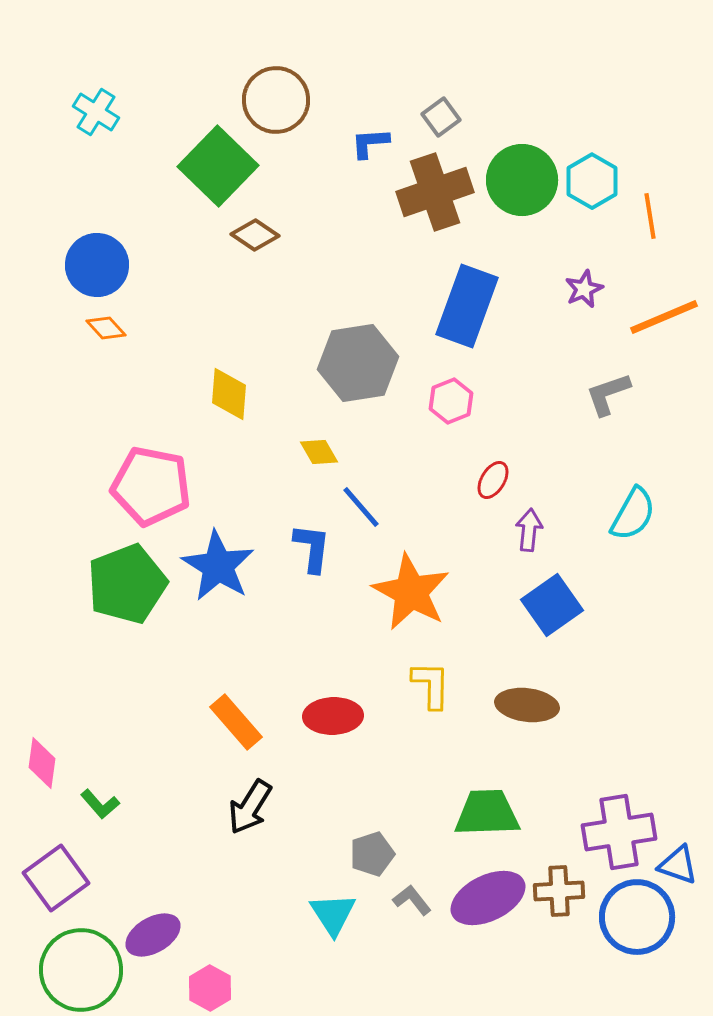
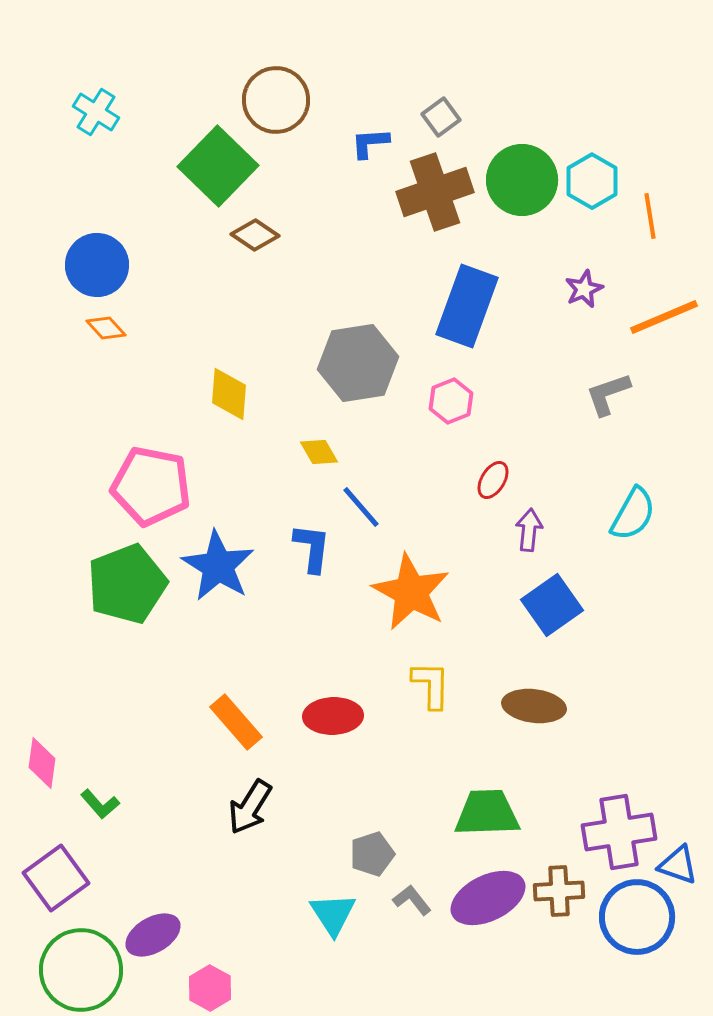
brown ellipse at (527, 705): moved 7 px right, 1 px down
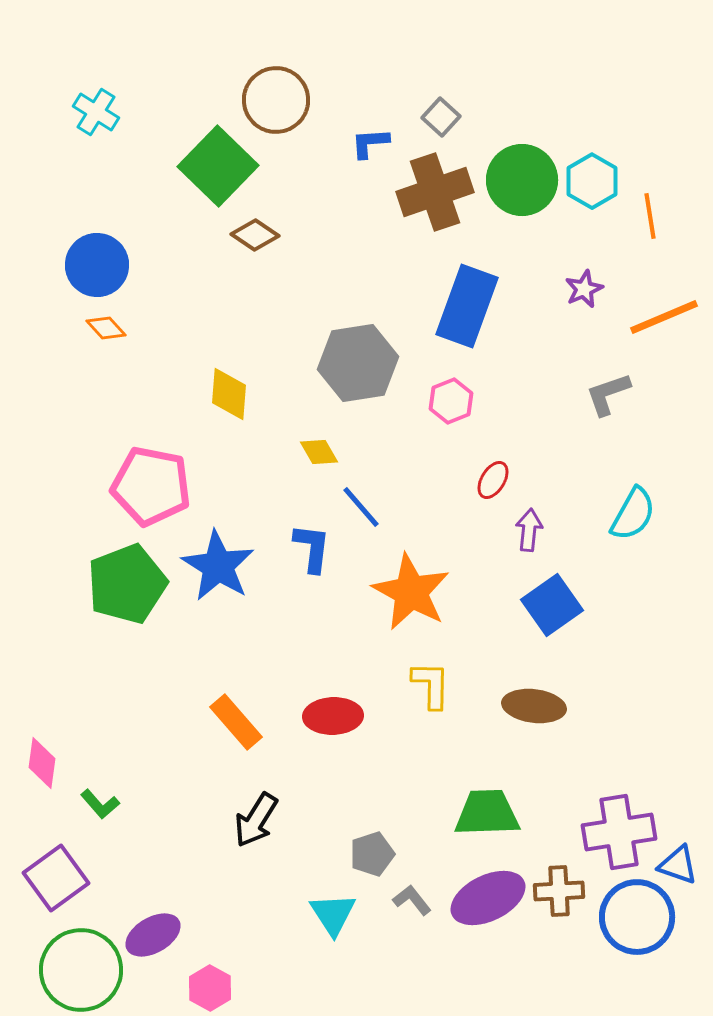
gray square at (441, 117): rotated 12 degrees counterclockwise
black arrow at (250, 807): moved 6 px right, 13 px down
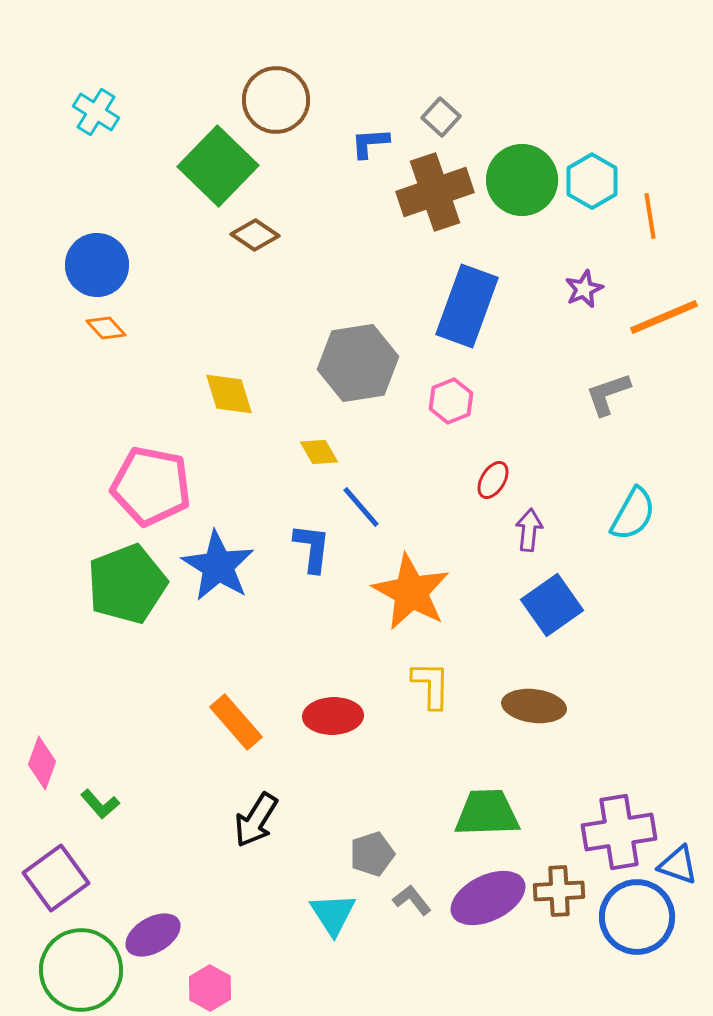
yellow diamond at (229, 394): rotated 22 degrees counterclockwise
pink diamond at (42, 763): rotated 12 degrees clockwise
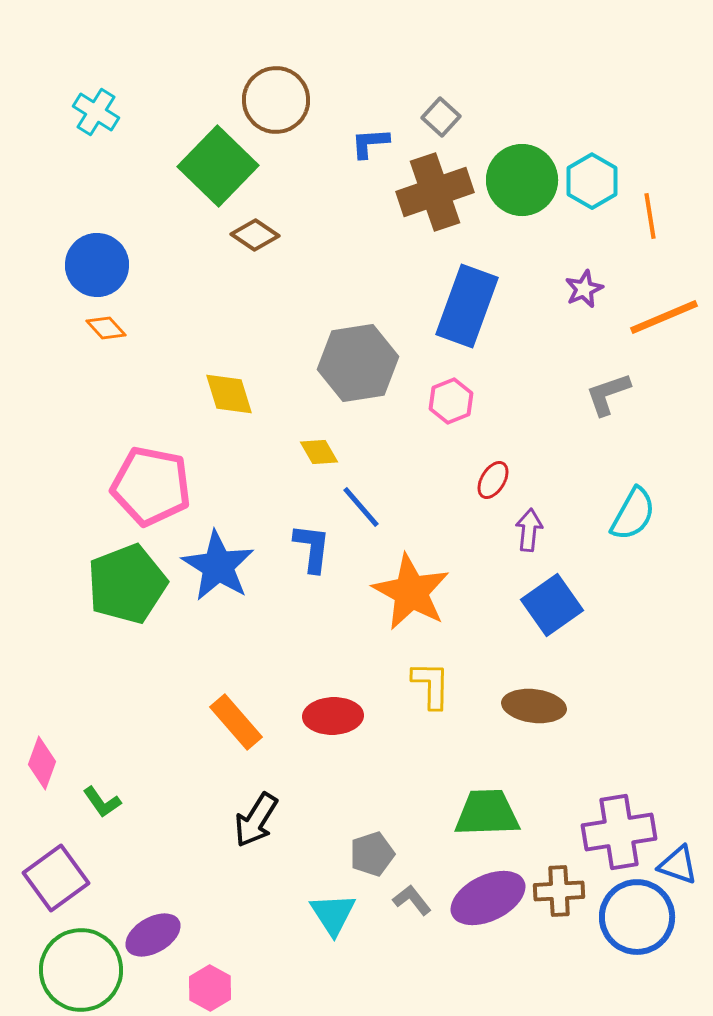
green L-shape at (100, 804): moved 2 px right, 2 px up; rotated 6 degrees clockwise
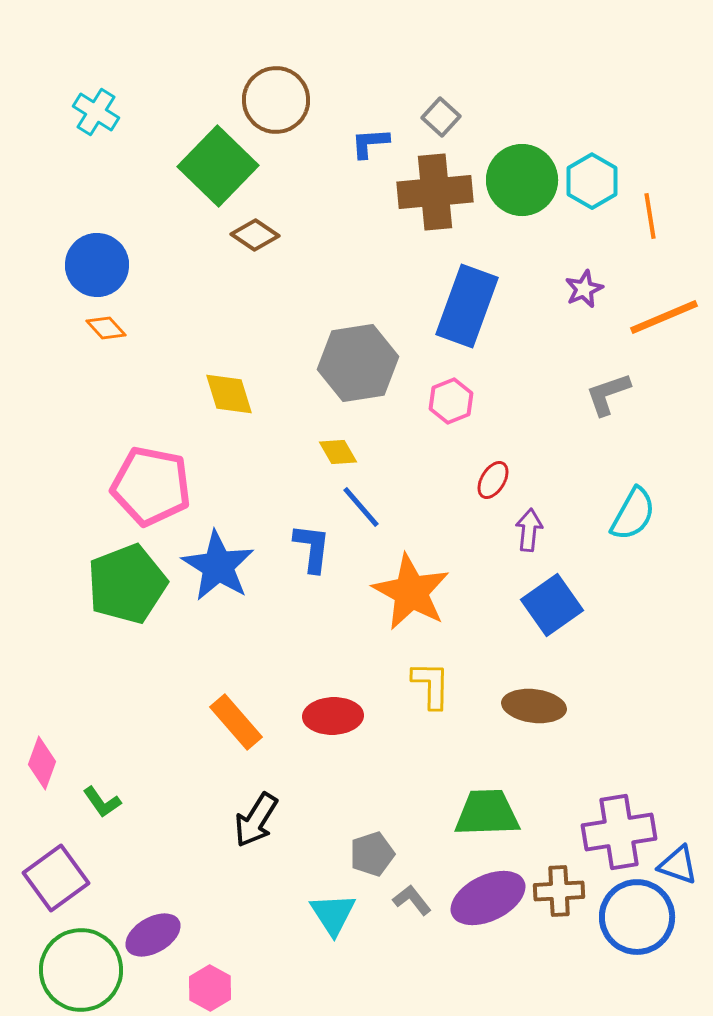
brown cross at (435, 192): rotated 14 degrees clockwise
yellow diamond at (319, 452): moved 19 px right
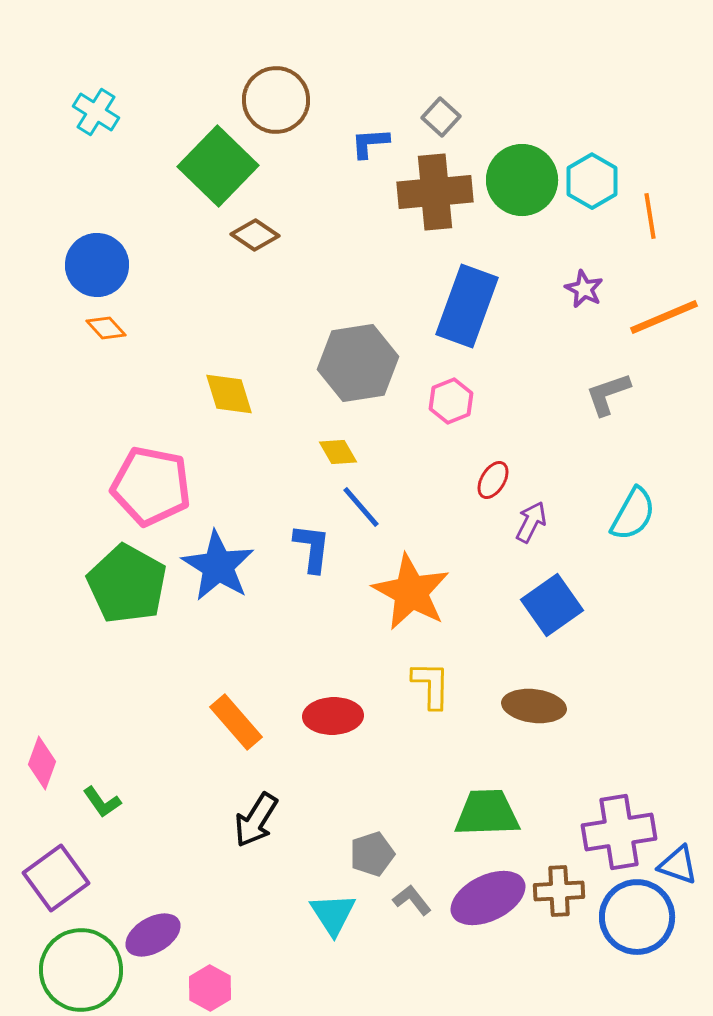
purple star at (584, 289): rotated 21 degrees counterclockwise
purple arrow at (529, 530): moved 2 px right, 8 px up; rotated 21 degrees clockwise
green pentagon at (127, 584): rotated 22 degrees counterclockwise
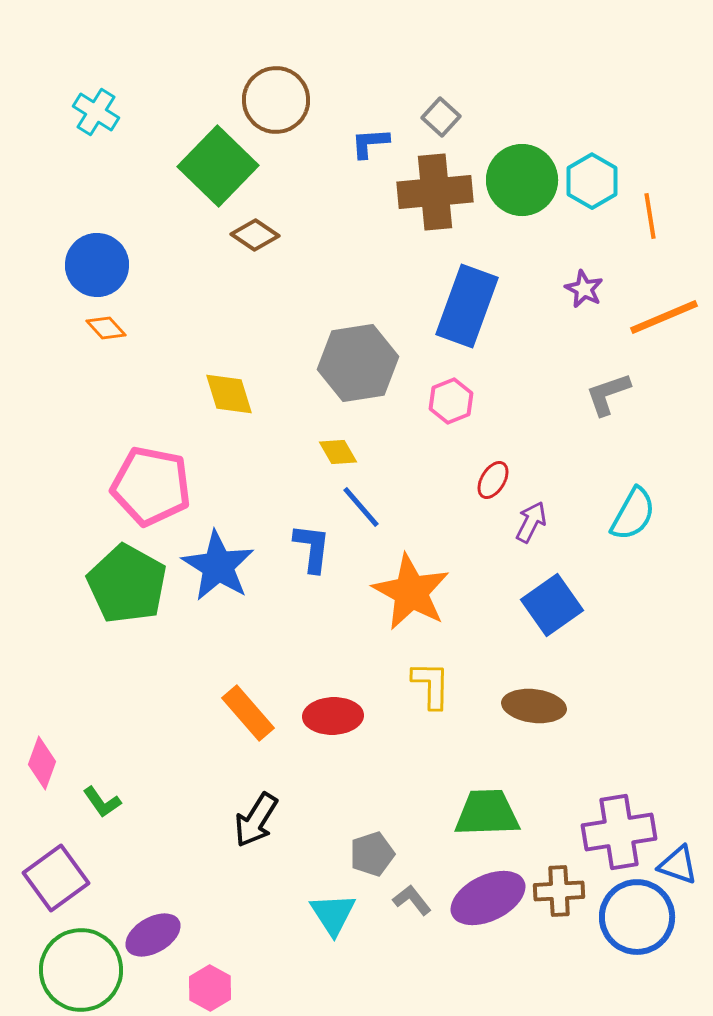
orange rectangle at (236, 722): moved 12 px right, 9 px up
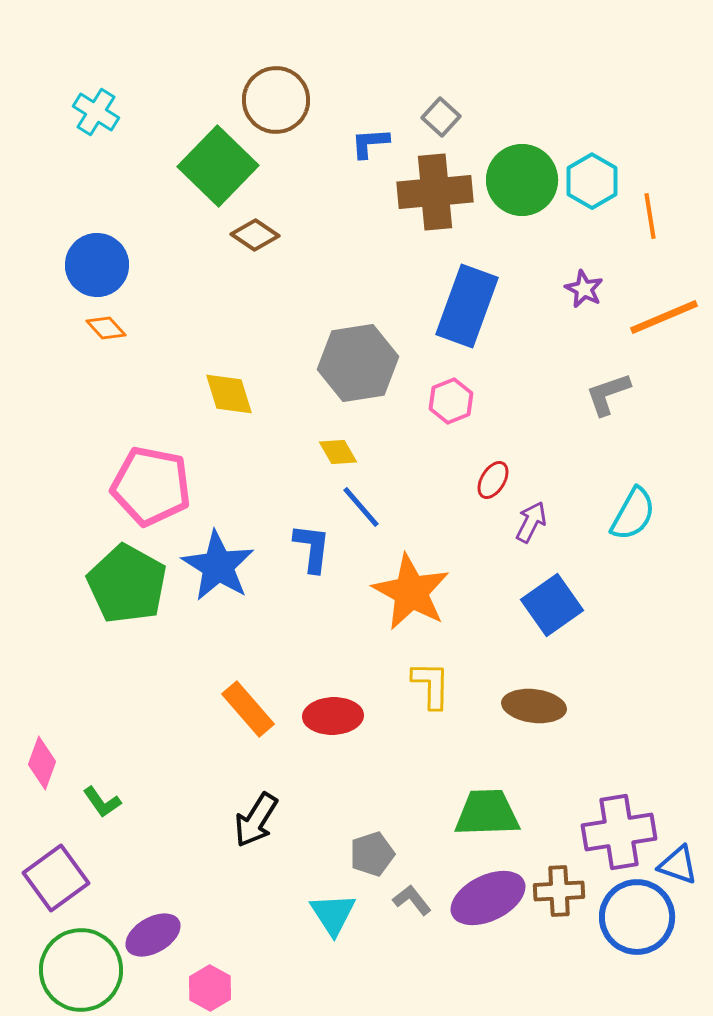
orange rectangle at (248, 713): moved 4 px up
